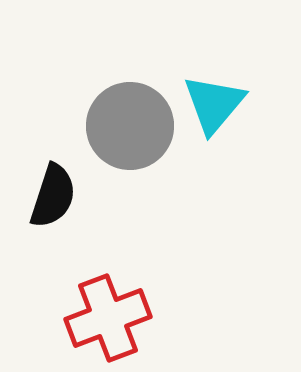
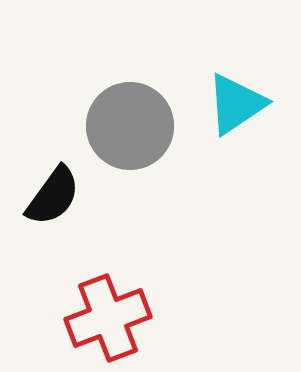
cyan triangle: moved 22 px right; rotated 16 degrees clockwise
black semicircle: rotated 18 degrees clockwise
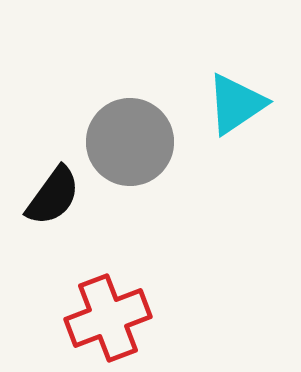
gray circle: moved 16 px down
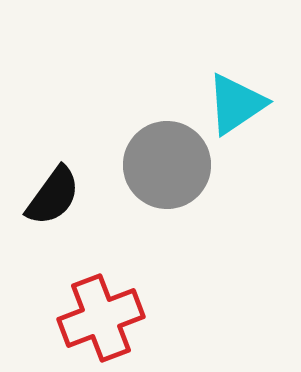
gray circle: moved 37 px right, 23 px down
red cross: moved 7 px left
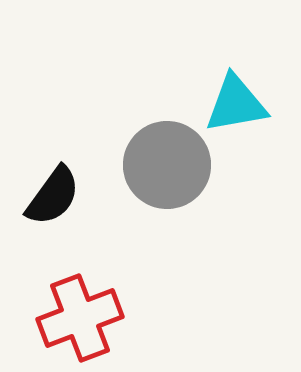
cyan triangle: rotated 24 degrees clockwise
red cross: moved 21 px left
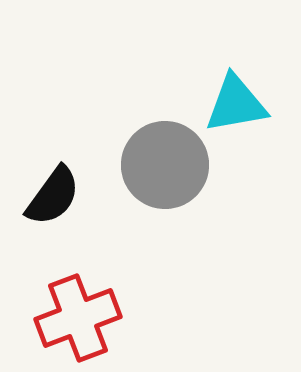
gray circle: moved 2 px left
red cross: moved 2 px left
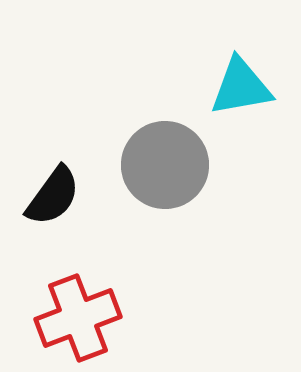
cyan triangle: moved 5 px right, 17 px up
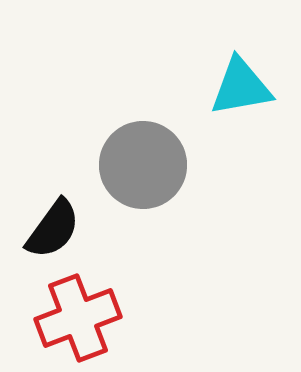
gray circle: moved 22 px left
black semicircle: moved 33 px down
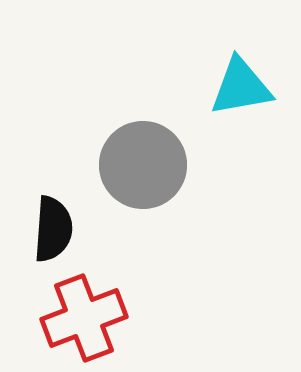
black semicircle: rotated 32 degrees counterclockwise
red cross: moved 6 px right
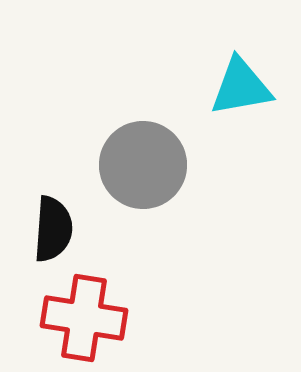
red cross: rotated 30 degrees clockwise
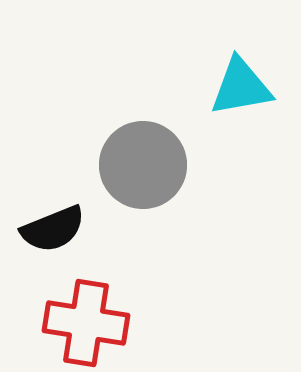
black semicircle: rotated 64 degrees clockwise
red cross: moved 2 px right, 5 px down
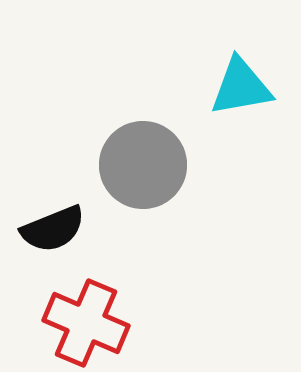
red cross: rotated 14 degrees clockwise
